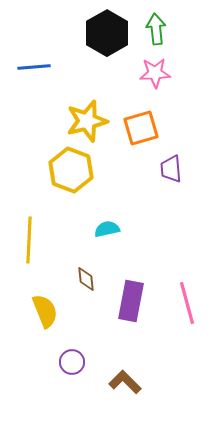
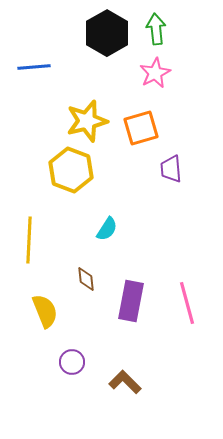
pink star: rotated 24 degrees counterclockwise
cyan semicircle: rotated 135 degrees clockwise
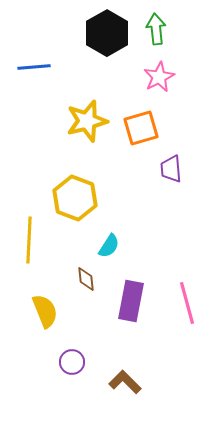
pink star: moved 4 px right, 4 px down
yellow hexagon: moved 4 px right, 28 px down
cyan semicircle: moved 2 px right, 17 px down
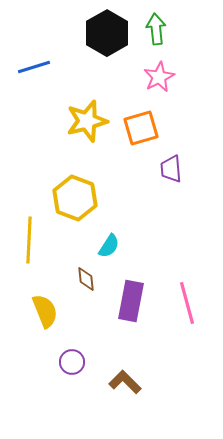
blue line: rotated 12 degrees counterclockwise
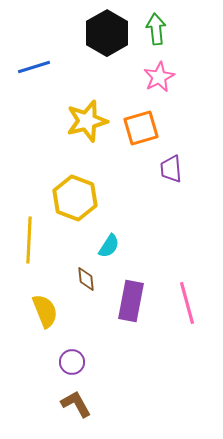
brown L-shape: moved 49 px left, 22 px down; rotated 16 degrees clockwise
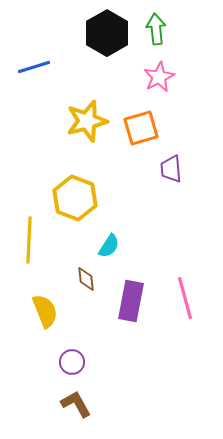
pink line: moved 2 px left, 5 px up
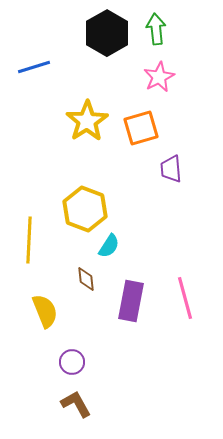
yellow star: rotated 18 degrees counterclockwise
yellow hexagon: moved 10 px right, 11 px down
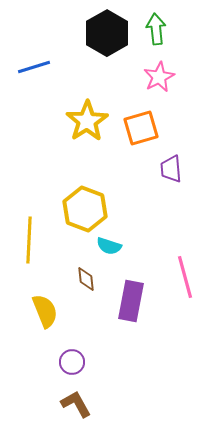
cyan semicircle: rotated 75 degrees clockwise
pink line: moved 21 px up
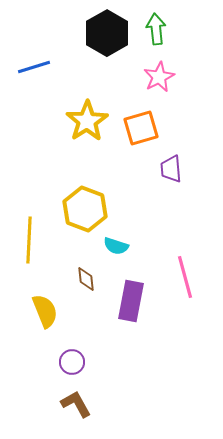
cyan semicircle: moved 7 px right
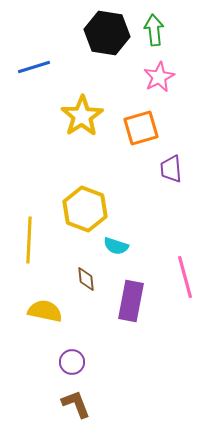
green arrow: moved 2 px left, 1 px down
black hexagon: rotated 21 degrees counterclockwise
yellow star: moved 5 px left, 5 px up
yellow semicircle: rotated 56 degrees counterclockwise
brown L-shape: rotated 8 degrees clockwise
